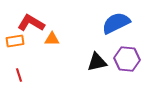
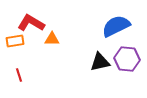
blue semicircle: moved 3 px down
black triangle: moved 3 px right
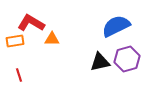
purple hexagon: rotated 20 degrees counterclockwise
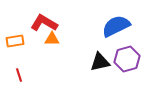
red L-shape: moved 13 px right
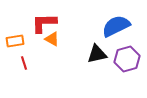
red L-shape: rotated 32 degrees counterclockwise
orange triangle: rotated 28 degrees clockwise
black triangle: moved 3 px left, 8 px up
red line: moved 5 px right, 12 px up
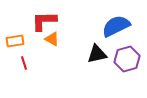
red L-shape: moved 2 px up
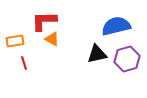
blue semicircle: rotated 12 degrees clockwise
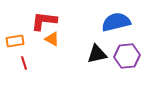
red L-shape: rotated 8 degrees clockwise
blue semicircle: moved 4 px up
purple hexagon: moved 3 px up; rotated 10 degrees clockwise
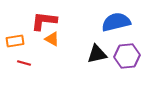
red line: rotated 56 degrees counterclockwise
